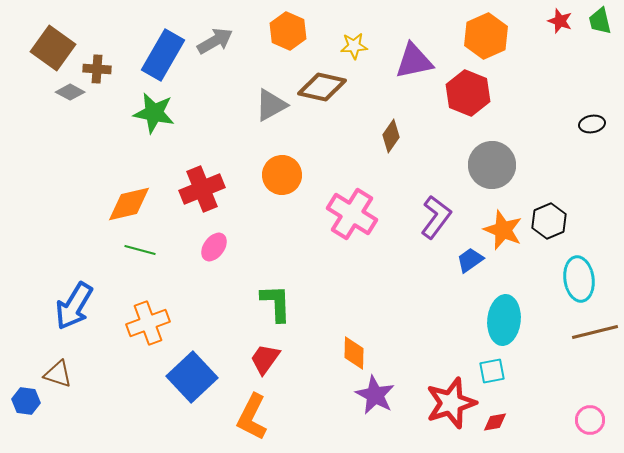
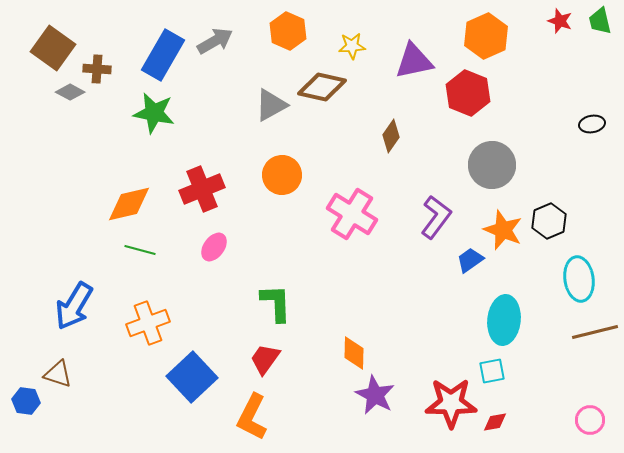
yellow star at (354, 46): moved 2 px left
red star at (451, 403): rotated 18 degrees clockwise
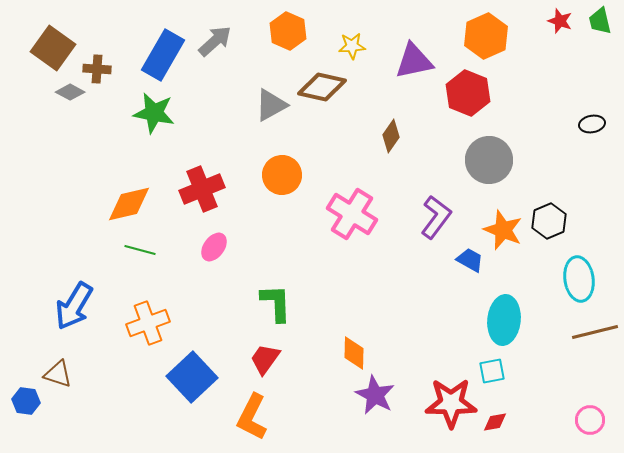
gray arrow at (215, 41): rotated 12 degrees counterclockwise
gray circle at (492, 165): moved 3 px left, 5 px up
blue trapezoid at (470, 260): rotated 64 degrees clockwise
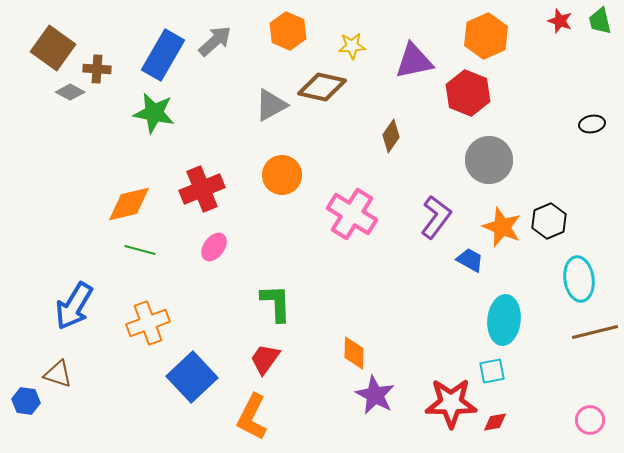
orange star at (503, 230): moved 1 px left, 3 px up
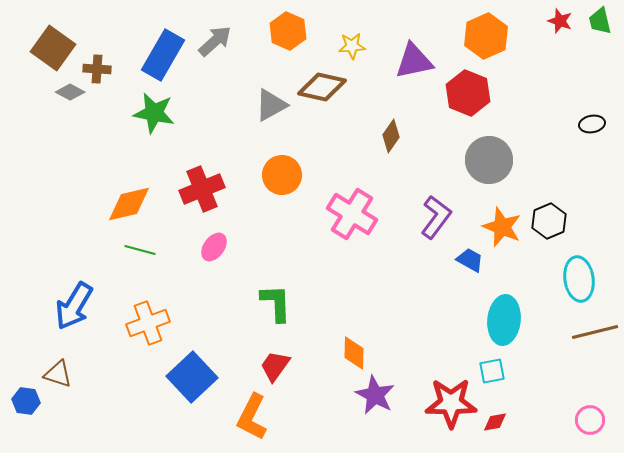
red trapezoid at (265, 359): moved 10 px right, 7 px down
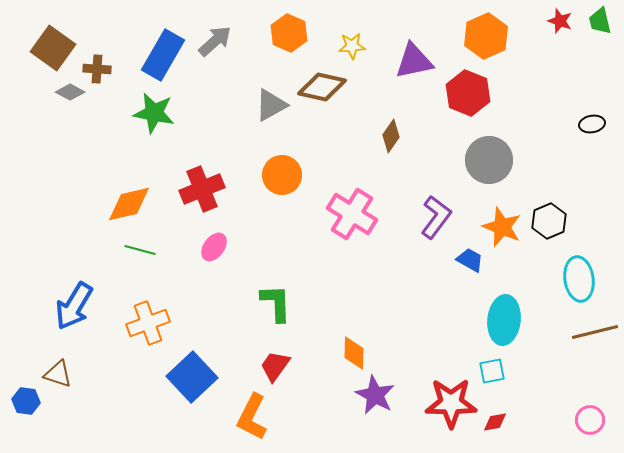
orange hexagon at (288, 31): moved 1 px right, 2 px down
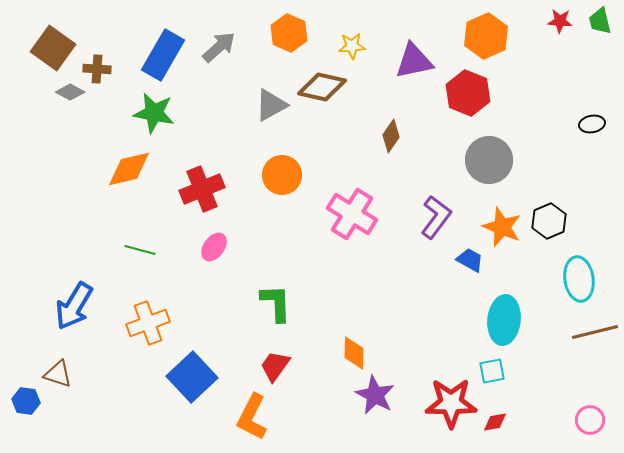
red star at (560, 21): rotated 15 degrees counterclockwise
gray arrow at (215, 41): moved 4 px right, 6 px down
orange diamond at (129, 204): moved 35 px up
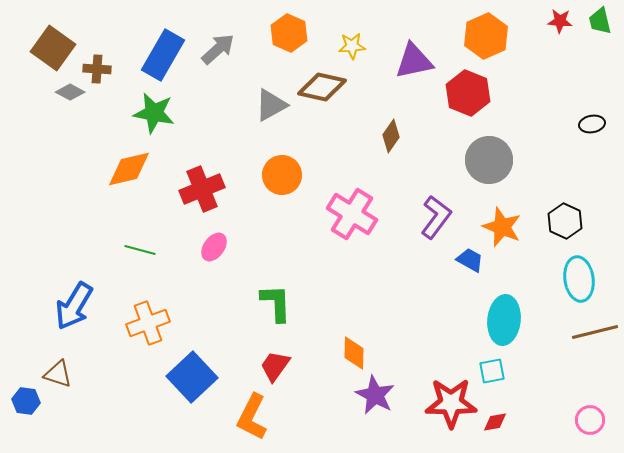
gray arrow at (219, 47): moved 1 px left, 2 px down
black hexagon at (549, 221): moved 16 px right; rotated 12 degrees counterclockwise
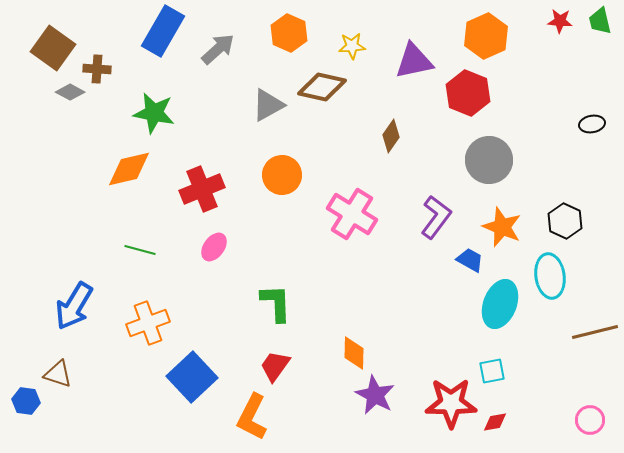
blue rectangle at (163, 55): moved 24 px up
gray triangle at (271, 105): moved 3 px left
cyan ellipse at (579, 279): moved 29 px left, 3 px up
cyan ellipse at (504, 320): moved 4 px left, 16 px up; rotated 15 degrees clockwise
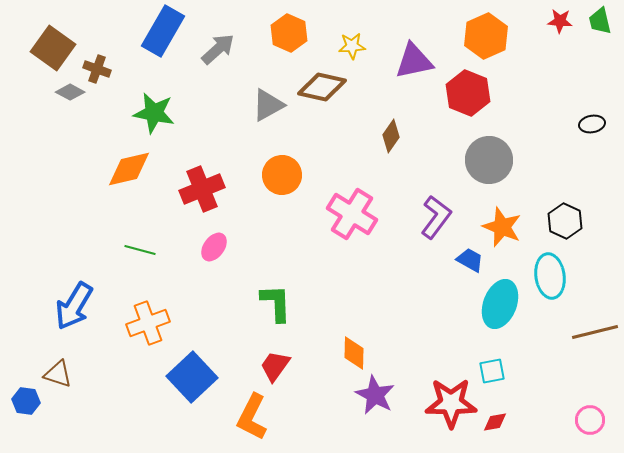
brown cross at (97, 69): rotated 16 degrees clockwise
